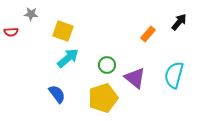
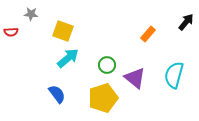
black arrow: moved 7 px right
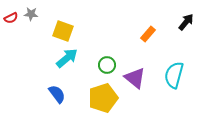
red semicircle: moved 14 px up; rotated 24 degrees counterclockwise
cyan arrow: moved 1 px left
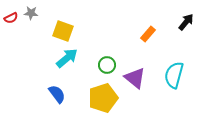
gray star: moved 1 px up
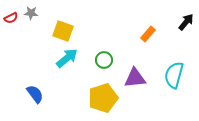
green circle: moved 3 px left, 5 px up
purple triangle: rotated 45 degrees counterclockwise
blue semicircle: moved 22 px left
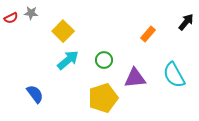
yellow square: rotated 25 degrees clockwise
cyan arrow: moved 1 px right, 2 px down
cyan semicircle: rotated 44 degrees counterclockwise
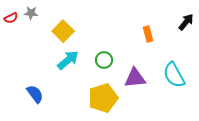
orange rectangle: rotated 56 degrees counterclockwise
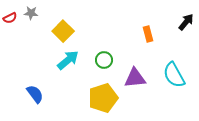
red semicircle: moved 1 px left
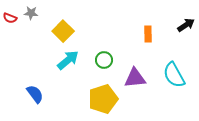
red semicircle: rotated 48 degrees clockwise
black arrow: moved 3 px down; rotated 18 degrees clockwise
orange rectangle: rotated 14 degrees clockwise
yellow pentagon: moved 1 px down
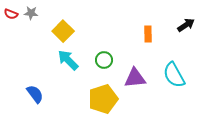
red semicircle: moved 1 px right, 4 px up
cyan arrow: rotated 95 degrees counterclockwise
